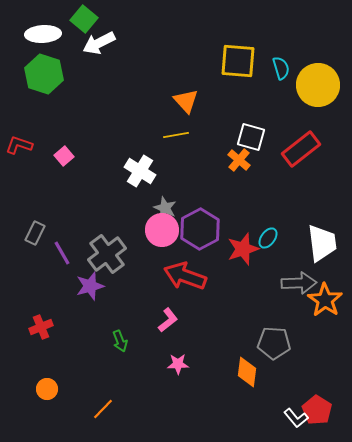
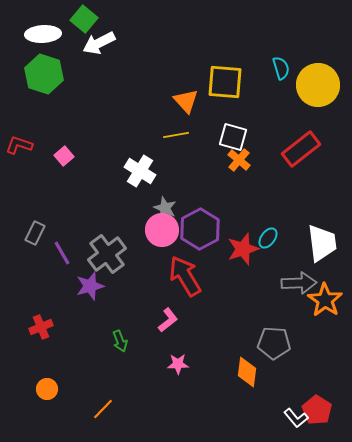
yellow square: moved 13 px left, 21 px down
white square: moved 18 px left
red arrow: rotated 39 degrees clockwise
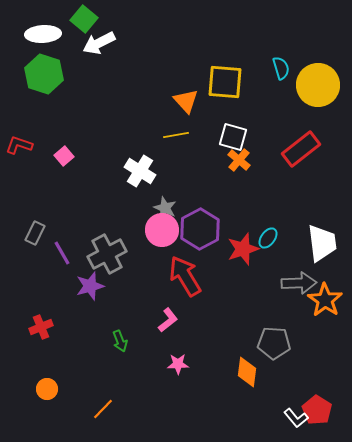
gray cross: rotated 9 degrees clockwise
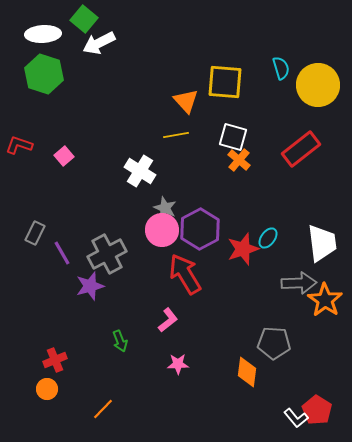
red arrow: moved 2 px up
red cross: moved 14 px right, 33 px down
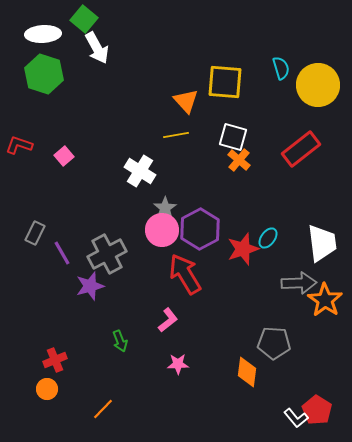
white arrow: moved 2 px left, 5 px down; rotated 92 degrees counterclockwise
gray star: rotated 15 degrees clockwise
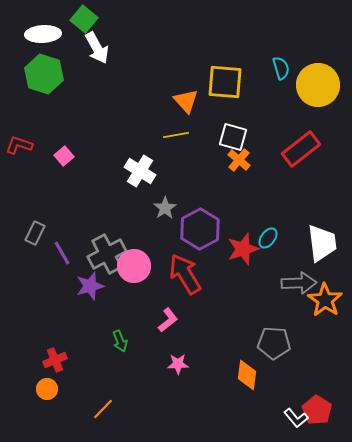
pink circle: moved 28 px left, 36 px down
orange diamond: moved 3 px down
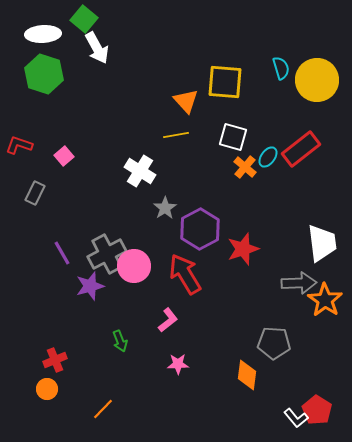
yellow circle: moved 1 px left, 5 px up
orange cross: moved 6 px right, 7 px down
gray rectangle: moved 40 px up
cyan ellipse: moved 81 px up
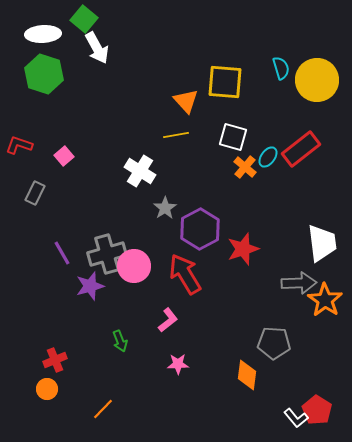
gray cross: rotated 12 degrees clockwise
